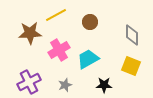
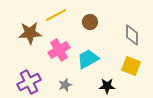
black star: moved 3 px right, 1 px down
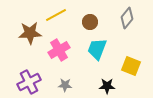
gray diamond: moved 5 px left, 17 px up; rotated 40 degrees clockwise
cyan trapezoid: moved 9 px right, 10 px up; rotated 40 degrees counterclockwise
gray star: rotated 24 degrees clockwise
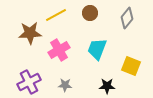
brown circle: moved 9 px up
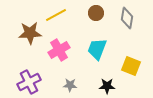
brown circle: moved 6 px right
gray diamond: rotated 30 degrees counterclockwise
gray star: moved 5 px right
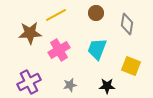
gray diamond: moved 6 px down
gray star: rotated 16 degrees counterclockwise
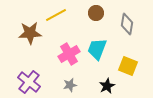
pink cross: moved 10 px right, 4 px down
yellow square: moved 3 px left
purple cross: rotated 25 degrees counterclockwise
black star: rotated 28 degrees counterclockwise
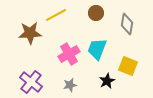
purple cross: moved 2 px right
black star: moved 5 px up
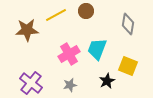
brown circle: moved 10 px left, 2 px up
gray diamond: moved 1 px right
brown star: moved 3 px left, 3 px up
purple cross: moved 1 px down
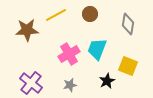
brown circle: moved 4 px right, 3 px down
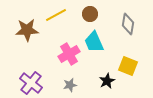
cyan trapezoid: moved 3 px left, 7 px up; rotated 45 degrees counterclockwise
